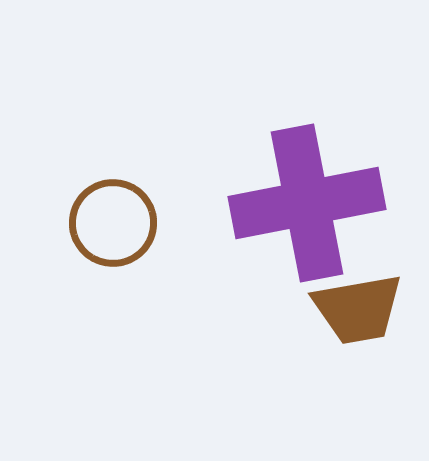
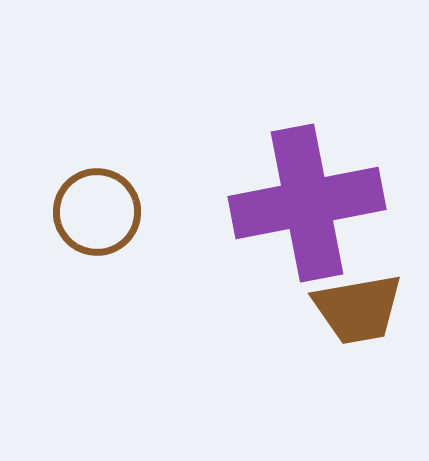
brown circle: moved 16 px left, 11 px up
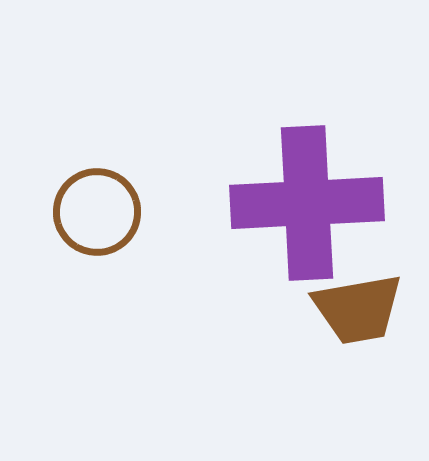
purple cross: rotated 8 degrees clockwise
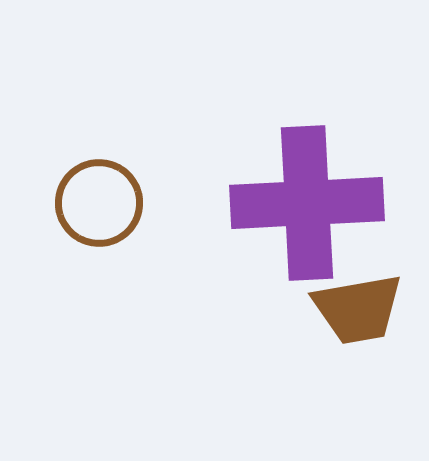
brown circle: moved 2 px right, 9 px up
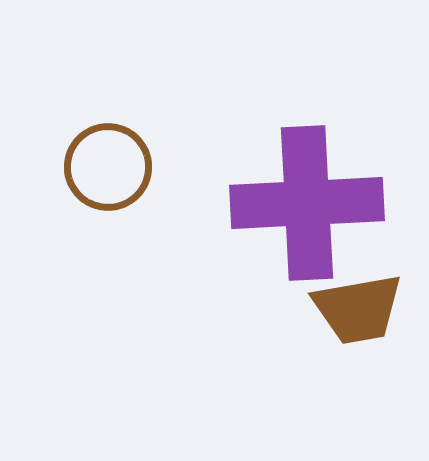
brown circle: moved 9 px right, 36 px up
